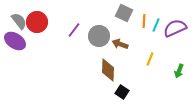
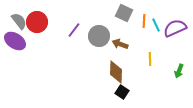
cyan line: rotated 48 degrees counterclockwise
yellow line: rotated 24 degrees counterclockwise
brown diamond: moved 8 px right, 2 px down
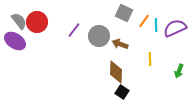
orange line: rotated 32 degrees clockwise
cyan line: rotated 24 degrees clockwise
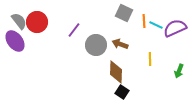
orange line: rotated 40 degrees counterclockwise
cyan line: rotated 64 degrees counterclockwise
gray circle: moved 3 px left, 9 px down
purple ellipse: rotated 20 degrees clockwise
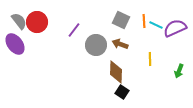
gray square: moved 3 px left, 7 px down
purple ellipse: moved 3 px down
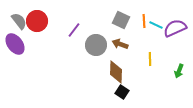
red circle: moved 1 px up
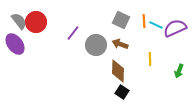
red circle: moved 1 px left, 1 px down
purple line: moved 1 px left, 3 px down
brown diamond: moved 2 px right, 1 px up
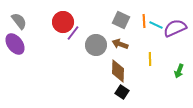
red circle: moved 27 px right
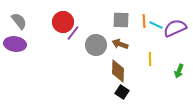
gray square: rotated 24 degrees counterclockwise
purple ellipse: rotated 45 degrees counterclockwise
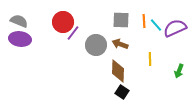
gray semicircle: rotated 30 degrees counterclockwise
cyan line: rotated 24 degrees clockwise
purple ellipse: moved 5 px right, 5 px up
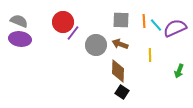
yellow line: moved 4 px up
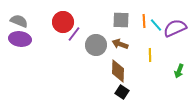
purple line: moved 1 px right, 1 px down
